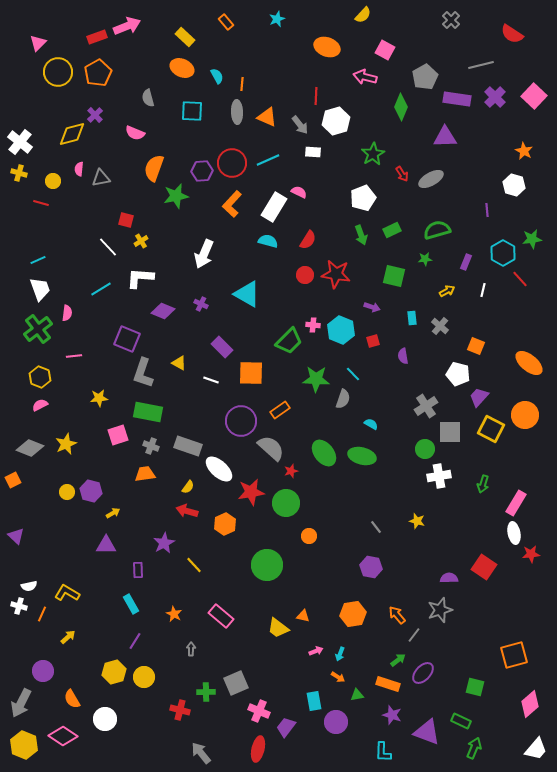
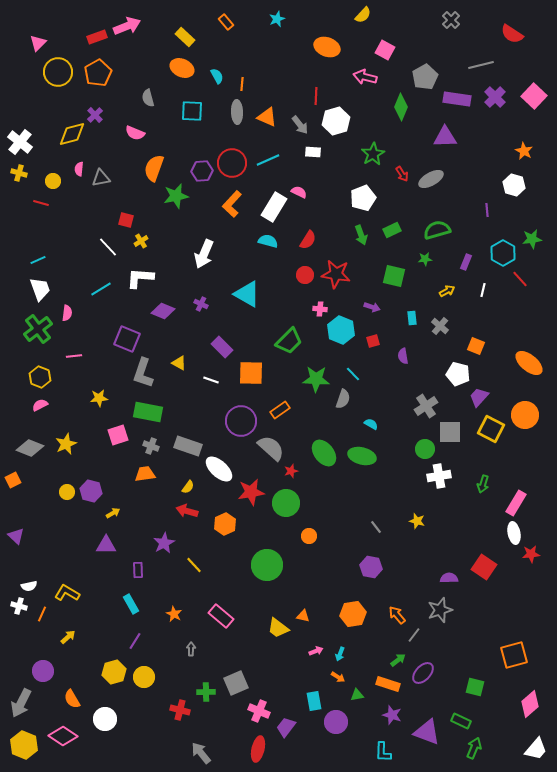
pink cross at (313, 325): moved 7 px right, 16 px up
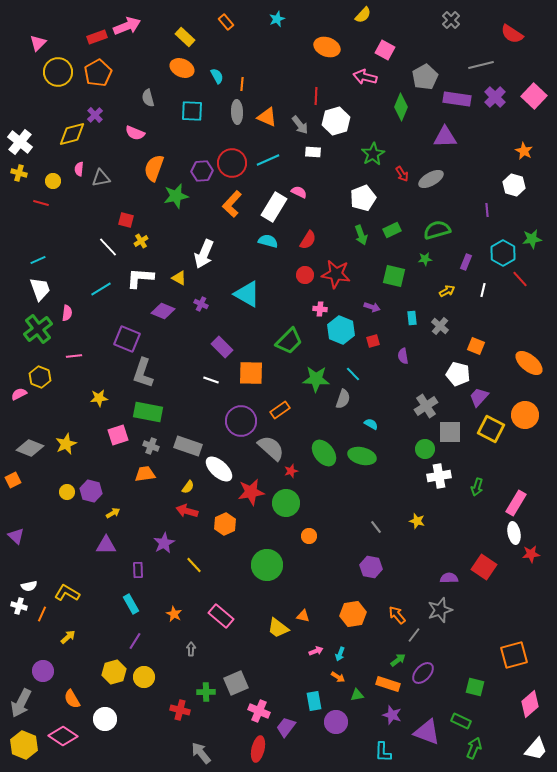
yellow triangle at (179, 363): moved 85 px up
pink semicircle at (40, 405): moved 21 px left, 11 px up
green arrow at (483, 484): moved 6 px left, 3 px down
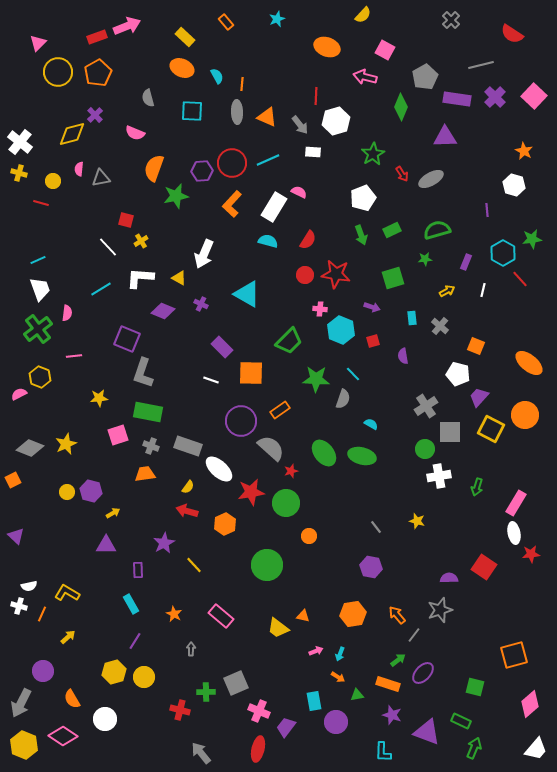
green square at (394, 276): moved 1 px left, 2 px down; rotated 30 degrees counterclockwise
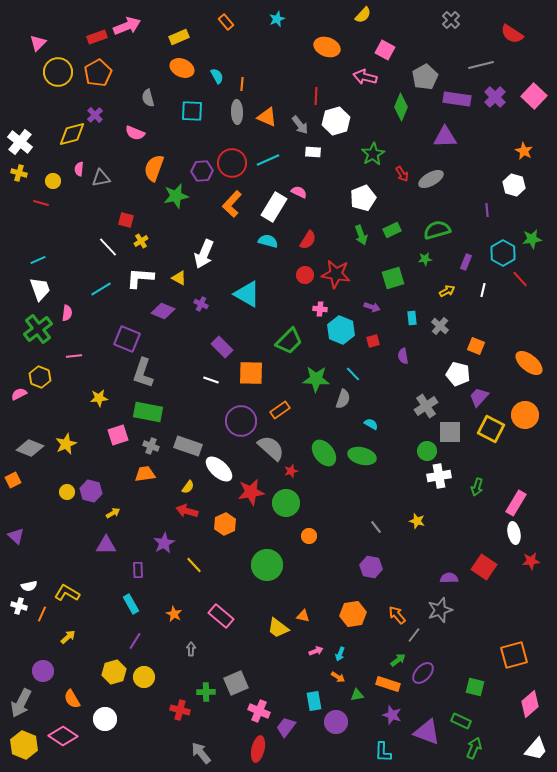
yellow rectangle at (185, 37): moved 6 px left; rotated 66 degrees counterclockwise
green circle at (425, 449): moved 2 px right, 2 px down
red star at (531, 554): moved 7 px down
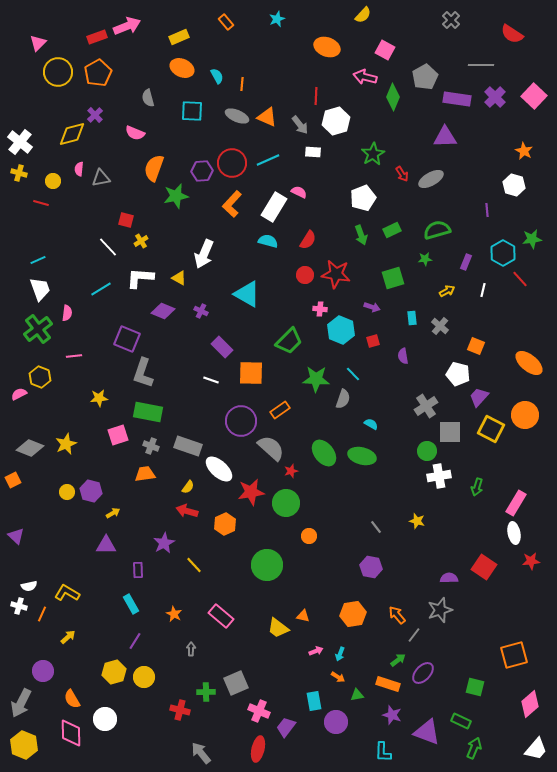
gray line at (481, 65): rotated 15 degrees clockwise
green diamond at (401, 107): moved 8 px left, 10 px up
gray ellipse at (237, 112): moved 4 px down; rotated 65 degrees counterclockwise
purple cross at (201, 304): moved 7 px down
pink diamond at (63, 736): moved 8 px right, 3 px up; rotated 56 degrees clockwise
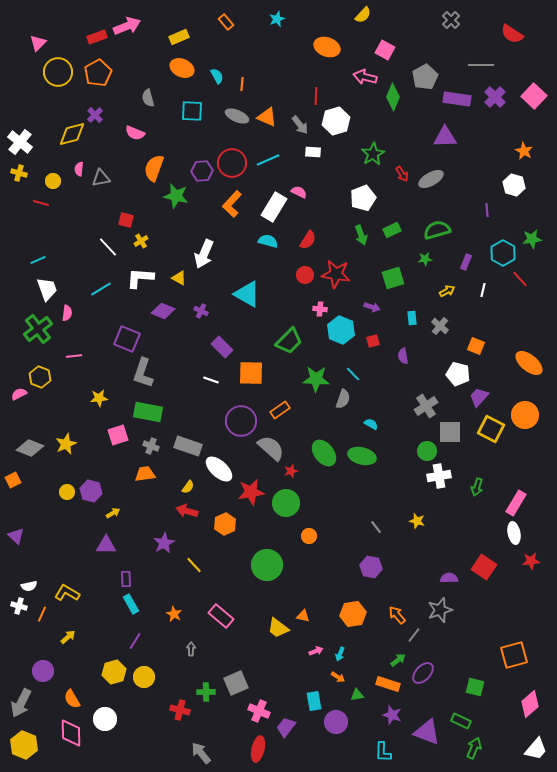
green star at (176, 196): rotated 25 degrees clockwise
white trapezoid at (40, 289): moved 7 px right
purple rectangle at (138, 570): moved 12 px left, 9 px down
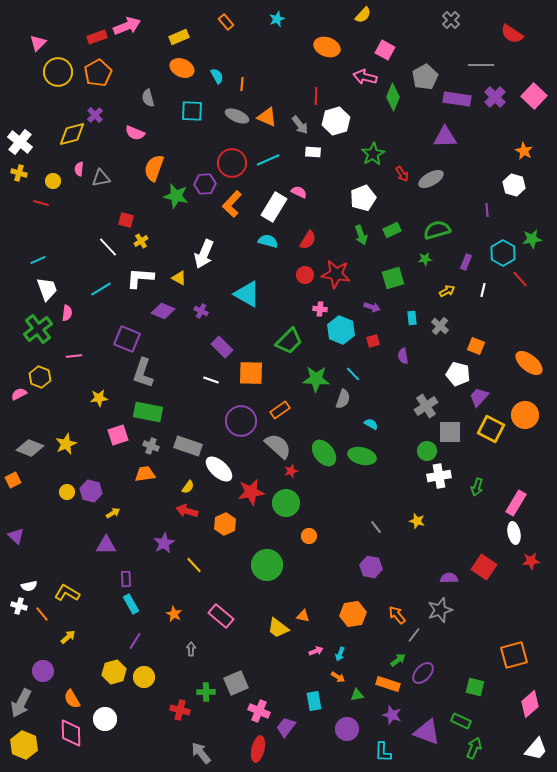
purple hexagon at (202, 171): moved 3 px right, 13 px down
gray semicircle at (271, 448): moved 7 px right, 2 px up
orange line at (42, 614): rotated 63 degrees counterclockwise
purple circle at (336, 722): moved 11 px right, 7 px down
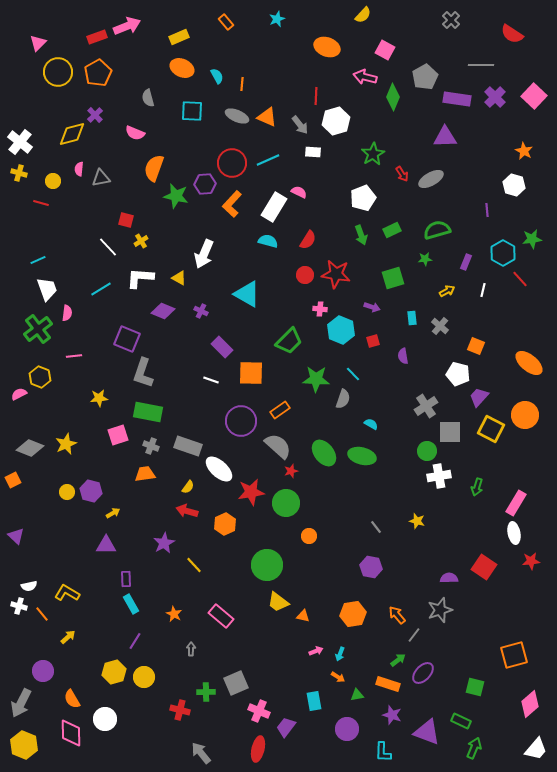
yellow trapezoid at (278, 628): moved 26 px up
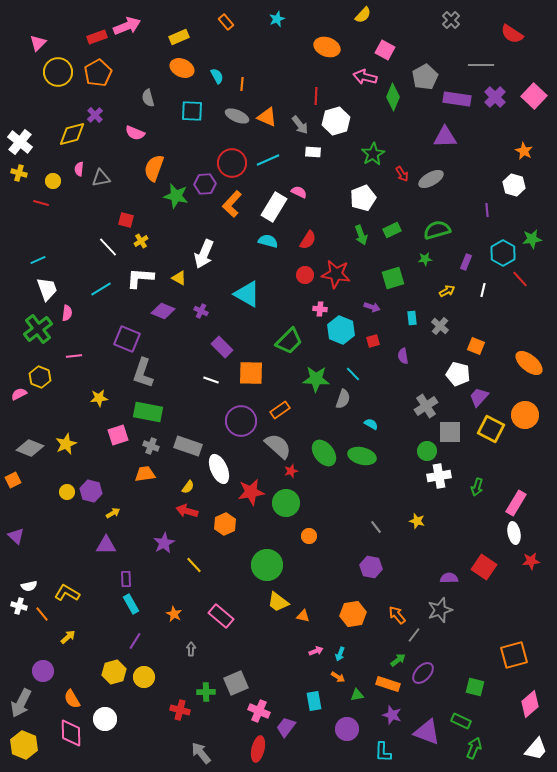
white ellipse at (219, 469): rotated 24 degrees clockwise
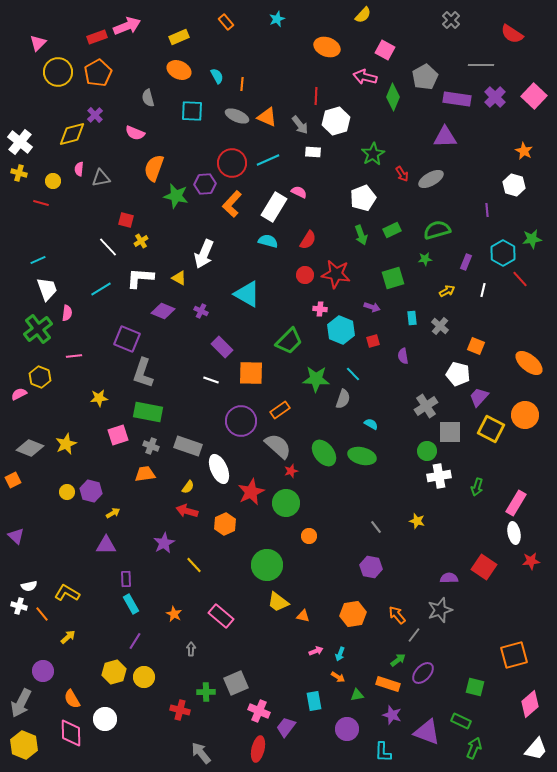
orange ellipse at (182, 68): moved 3 px left, 2 px down
red star at (251, 492): rotated 16 degrees counterclockwise
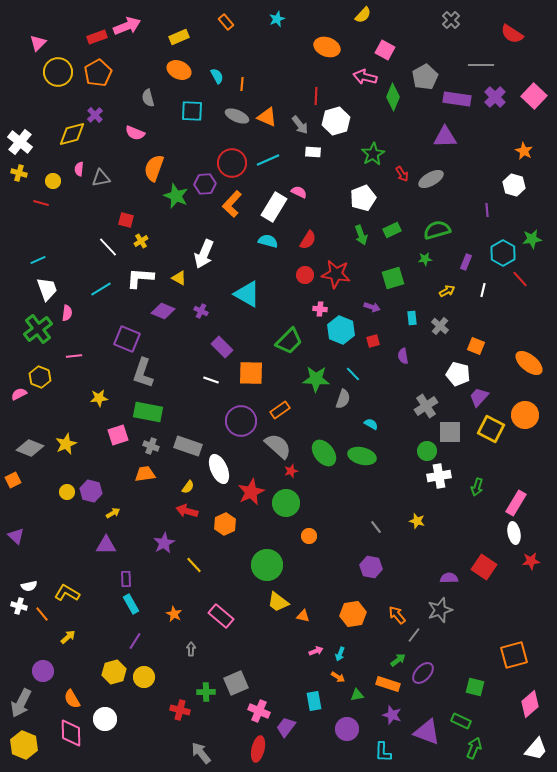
green star at (176, 196): rotated 10 degrees clockwise
